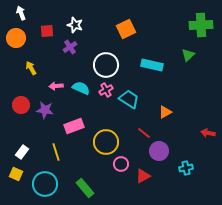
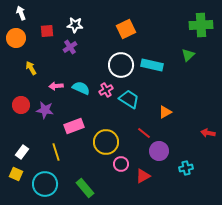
white star: rotated 14 degrees counterclockwise
white circle: moved 15 px right
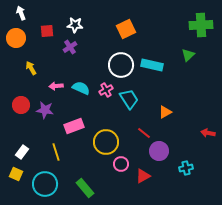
cyan trapezoid: rotated 25 degrees clockwise
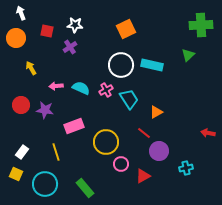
red square: rotated 16 degrees clockwise
orange triangle: moved 9 px left
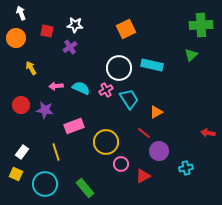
green triangle: moved 3 px right
white circle: moved 2 px left, 3 px down
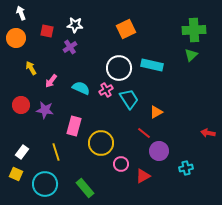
green cross: moved 7 px left, 5 px down
pink arrow: moved 5 px left, 5 px up; rotated 48 degrees counterclockwise
pink rectangle: rotated 54 degrees counterclockwise
yellow circle: moved 5 px left, 1 px down
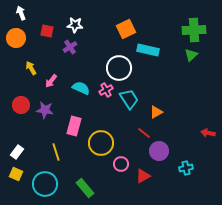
cyan rectangle: moved 4 px left, 15 px up
white rectangle: moved 5 px left
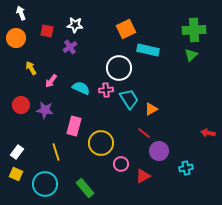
pink cross: rotated 24 degrees clockwise
orange triangle: moved 5 px left, 3 px up
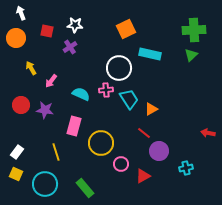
cyan rectangle: moved 2 px right, 4 px down
cyan semicircle: moved 6 px down
